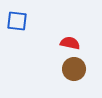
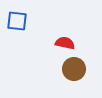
red semicircle: moved 5 px left
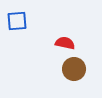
blue square: rotated 10 degrees counterclockwise
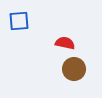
blue square: moved 2 px right
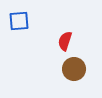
red semicircle: moved 2 px up; rotated 84 degrees counterclockwise
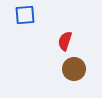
blue square: moved 6 px right, 6 px up
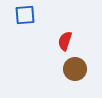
brown circle: moved 1 px right
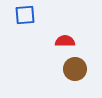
red semicircle: rotated 72 degrees clockwise
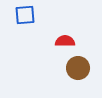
brown circle: moved 3 px right, 1 px up
